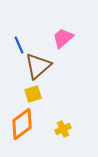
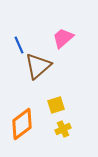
yellow square: moved 23 px right, 11 px down
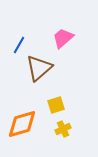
blue line: rotated 54 degrees clockwise
brown triangle: moved 1 px right, 2 px down
orange diamond: rotated 20 degrees clockwise
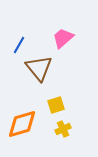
brown triangle: rotated 28 degrees counterclockwise
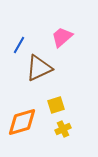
pink trapezoid: moved 1 px left, 1 px up
brown triangle: rotated 44 degrees clockwise
orange diamond: moved 2 px up
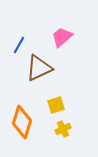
orange diamond: rotated 56 degrees counterclockwise
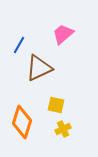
pink trapezoid: moved 1 px right, 3 px up
yellow square: rotated 30 degrees clockwise
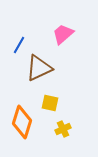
yellow square: moved 6 px left, 2 px up
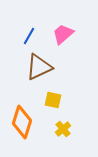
blue line: moved 10 px right, 9 px up
brown triangle: moved 1 px up
yellow square: moved 3 px right, 3 px up
yellow cross: rotated 14 degrees counterclockwise
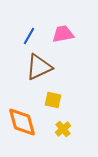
pink trapezoid: rotated 30 degrees clockwise
orange diamond: rotated 32 degrees counterclockwise
